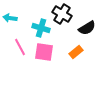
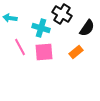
black semicircle: rotated 24 degrees counterclockwise
pink square: rotated 12 degrees counterclockwise
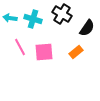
cyan cross: moved 8 px left, 9 px up
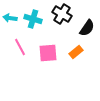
pink square: moved 4 px right, 1 px down
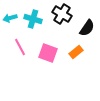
cyan arrow: rotated 24 degrees counterclockwise
pink square: rotated 24 degrees clockwise
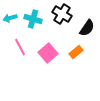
pink square: rotated 30 degrees clockwise
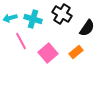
pink line: moved 1 px right, 6 px up
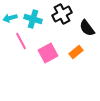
black cross: rotated 30 degrees clockwise
black semicircle: rotated 108 degrees clockwise
pink square: rotated 12 degrees clockwise
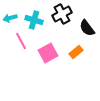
cyan cross: moved 1 px right, 1 px down
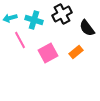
pink line: moved 1 px left, 1 px up
